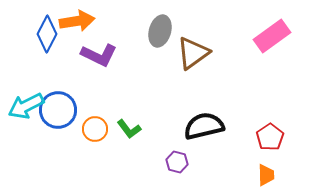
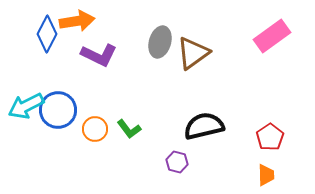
gray ellipse: moved 11 px down
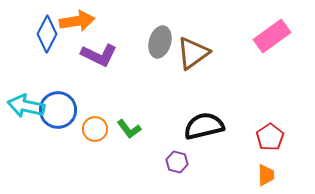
cyan arrow: rotated 39 degrees clockwise
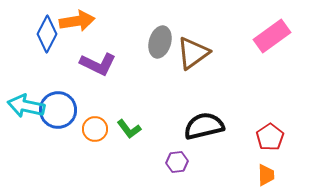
purple L-shape: moved 1 px left, 9 px down
purple hexagon: rotated 20 degrees counterclockwise
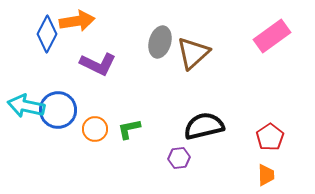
brown triangle: rotated 6 degrees counterclockwise
green L-shape: rotated 115 degrees clockwise
purple hexagon: moved 2 px right, 4 px up
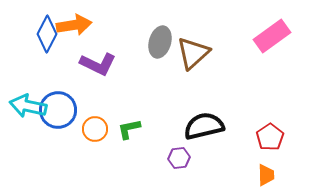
orange arrow: moved 3 px left, 4 px down
cyan arrow: moved 2 px right
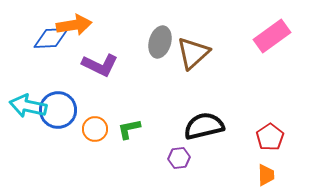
blue diamond: moved 4 px right, 4 px down; rotated 60 degrees clockwise
purple L-shape: moved 2 px right, 1 px down
